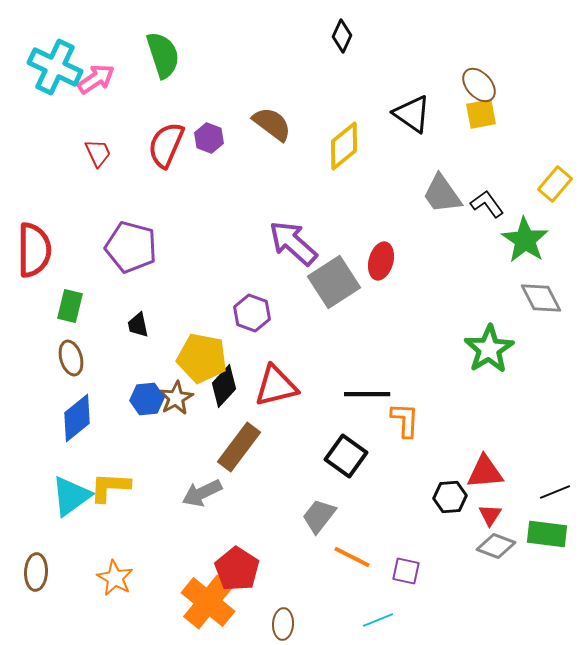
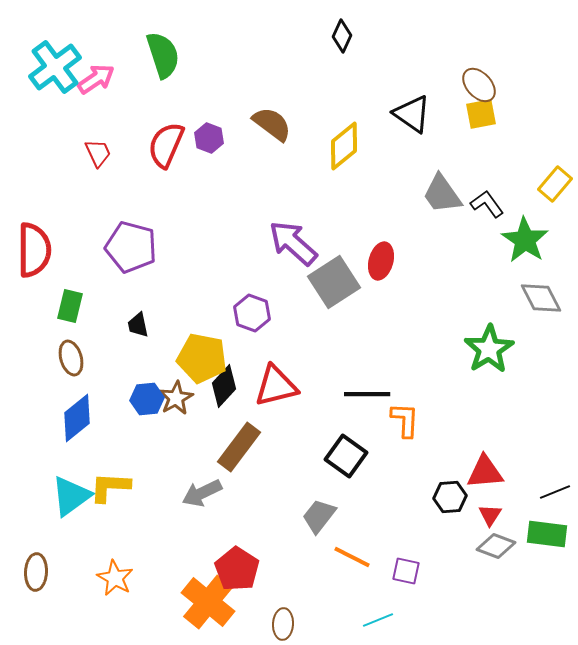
cyan cross at (55, 67): rotated 28 degrees clockwise
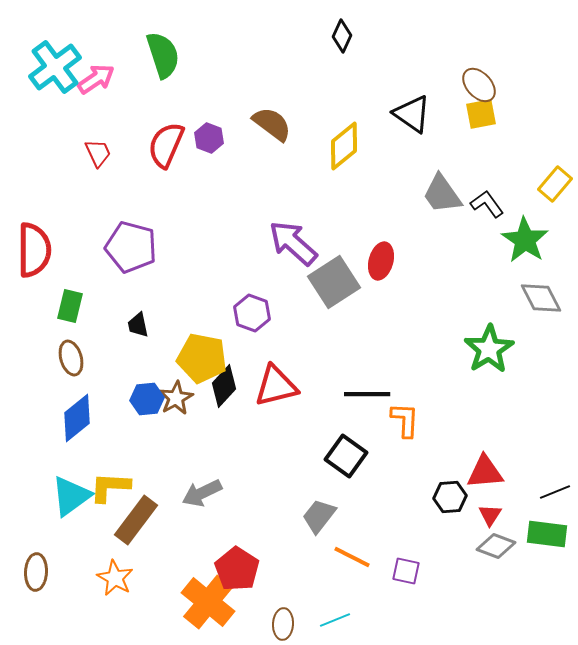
brown rectangle at (239, 447): moved 103 px left, 73 px down
cyan line at (378, 620): moved 43 px left
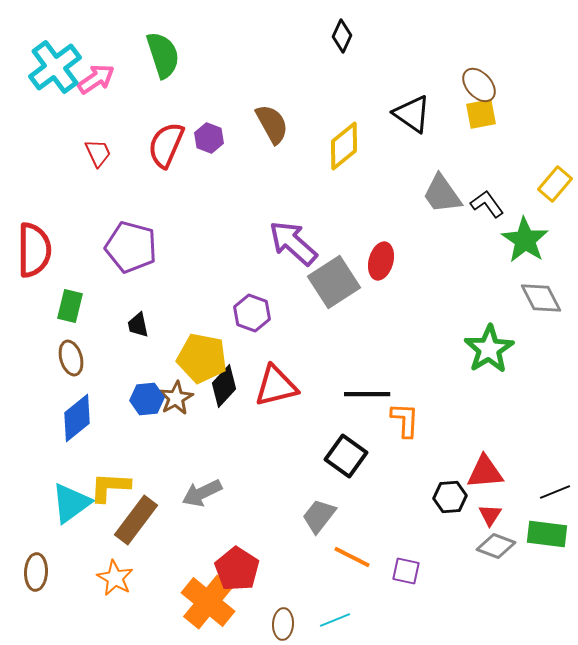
brown semicircle at (272, 124): rotated 24 degrees clockwise
cyan triangle at (71, 496): moved 7 px down
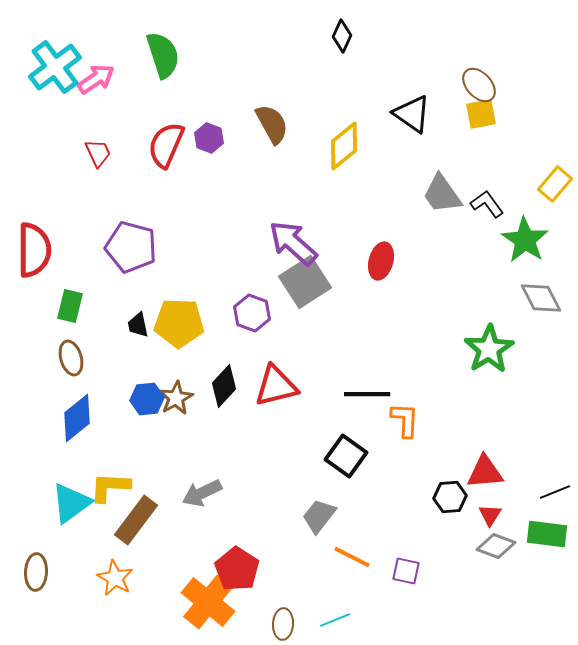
gray square at (334, 282): moved 29 px left
yellow pentagon at (202, 358): moved 23 px left, 35 px up; rotated 9 degrees counterclockwise
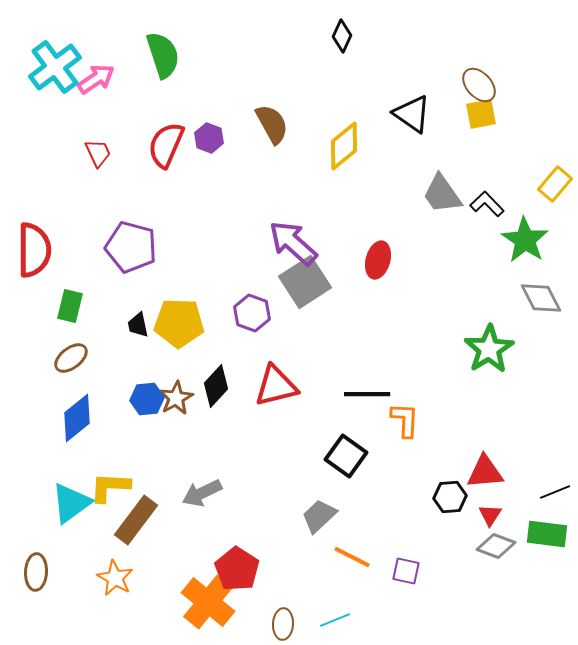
black L-shape at (487, 204): rotated 8 degrees counterclockwise
red ellipse at (381, 261): moved 3 px left, 1 px up
brown ellipse at (71, 358): rotated 68 degrees clockwise
black diamond at (224, 386): moved 8 px left
gray trapezoid at (319, 516): rotated 9 degrees clockwise
